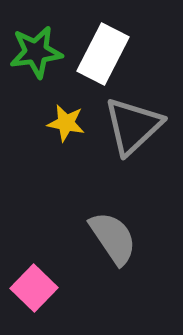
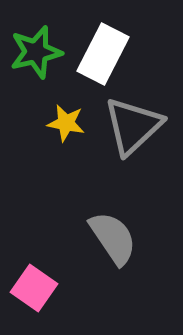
green star: rotated 6 degrees counterclockwise
pink square: rotated 9 degrees counterclockwise
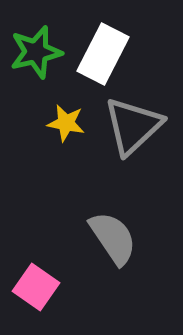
pink square: moved 2 px right, 1 px up
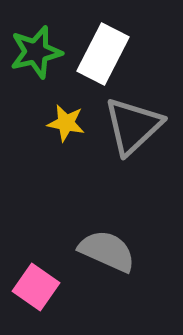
gray semicircle: moved 6 px left, 13 px down; rotated 32 degrees counterclockwise
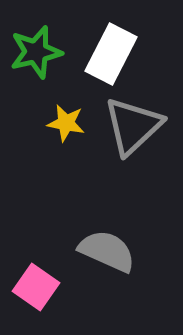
white rectangle: moved 8 px right
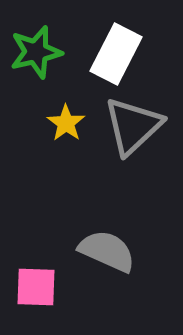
white rectangle: moved 5 px right
yellow star: rotated 24 degrees clockwise
pink square: rotated 33 degrees counterclockwise
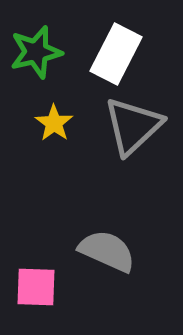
yellow star: moved 12 px left
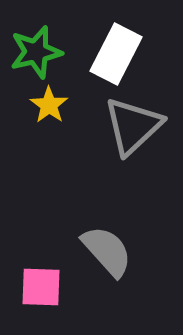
yellow star: moved 5 px left, 18 px up
gray semicircle: rotated 24 degrees clockwise
pink square: moved 5 px right
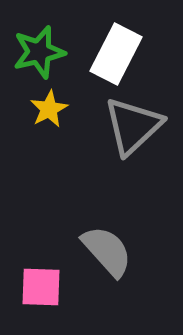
green star: moved 3 px right
yellow star: moved 4 px down; rotated 9 degrees clockwise
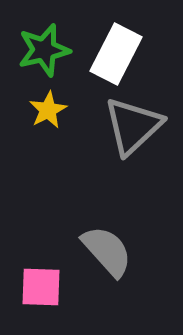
green star: moved 5 px right, 2 px up
yellow star: moved 1 px left, 1 px down
